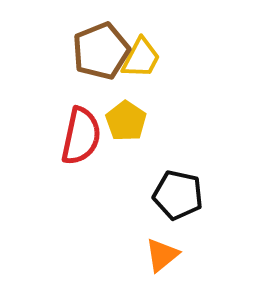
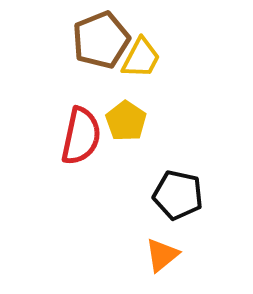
brown pentagon: moved 11 px up
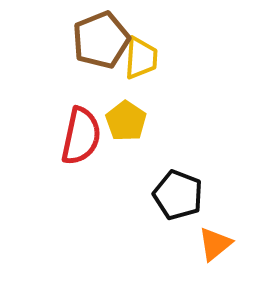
yellow trapezoid: rotated 24 degrees counterclockwise
black pentagon: rotated 9 degrees clockwise
orange triangle: moved 53 px right, 11 px up
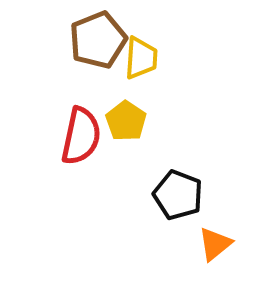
brown pentagon: moved 3 px left
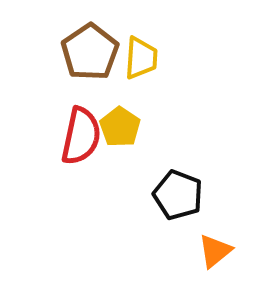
brown pentagon: moved 8 px left, 12 px down; rotated 12 degrees counterclockwise
yellow pentagon: moved 6 px left, 6 px down
orange triangle: moved 7 px down
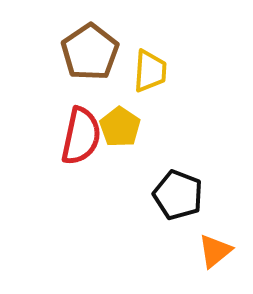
yellow trapezoid: moved 9 px right, 13 px down
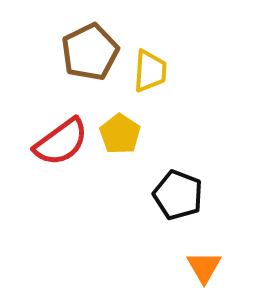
brown pentagon: rotated 8 degrees clockwise
yellow pentagon: moved 7 px down
red semicircle: moved 20 px left, 6 px down; rotated 42 degrees clockwise
orange triangle: moved 11 px left, 16 px down; rotated 21 degrees counterclockwise
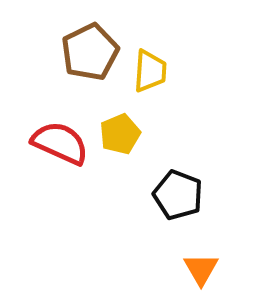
yellow pentagon: rotated 15 degrees clockwise
red semicircle: moved 1 px left, 1 px down; rotated 120 degrees counterclockwise
orange triangle: moved 3 px left, 2 px down
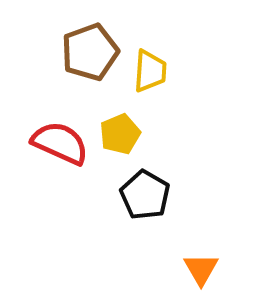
brown pentagon: rotated 6 degrees clockwise
black pentagon: moved 33 px left; rotated 9 degrees clockwise
